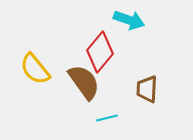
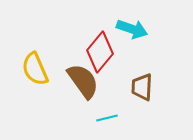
cyan arrow: moved 3 px right, 9 px down
yellow semicircle: rotated 16 degrees clockwise
brown semicircle: moved 1 px left, 1 px up
brown trapezoid: moved 5 px left, 2 px up
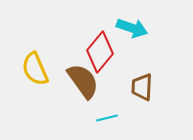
cyan arrow: moved 1 px up
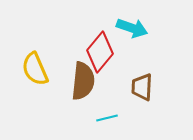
brown semicircle: rotated 42 degrees clockwise
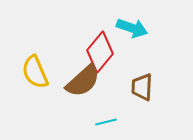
yellow semicircle: moved 3 px down
brown semicircle: rotated 42 degrees clockwise
cyan line: moved 1 px left, 4 px down
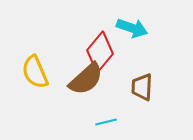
brown semicircle: moved 3 px right, 2 px up
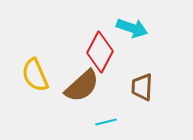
red diamond: rotated 12 degrees counterclockwise
yellow semicircle: moved 3 px down
brown semicircle: moved 4 px left, 7 px down
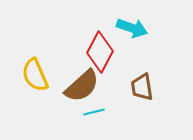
brown trapezoid: rotated 12 degrees counterclockwise
cyan line: moved 12 px left, 10 px up
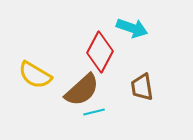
yellow semicircle: rotated 36 degrees counterclockwise
brown semicircle: moved 4 px down
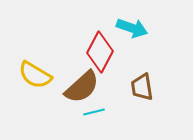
brown semicircle: moved 3 px up
